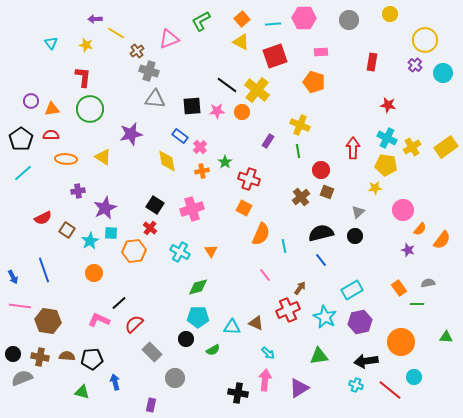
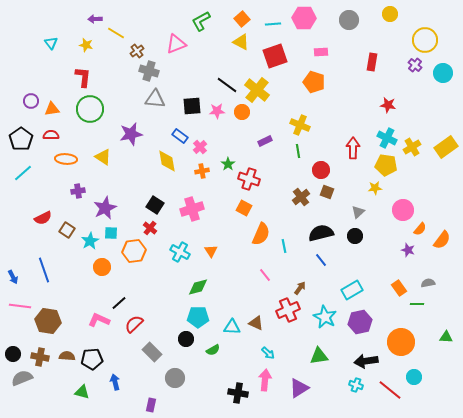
pink triangle at (169, 39): moved 7 px right, 5 px down
purple rectangle at (268, 141): moved 3 px left; rotated 32 degrees clockwise
green star at (225, 162): moved 3 px right, 2 px down
orange circle at (94, 273): moved 8 px right, 6 px up
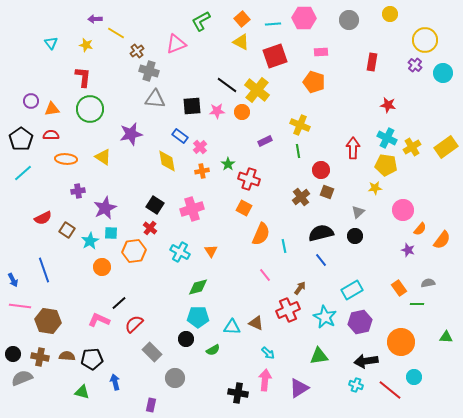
blue arrow at (13, 277): moved 3 px down
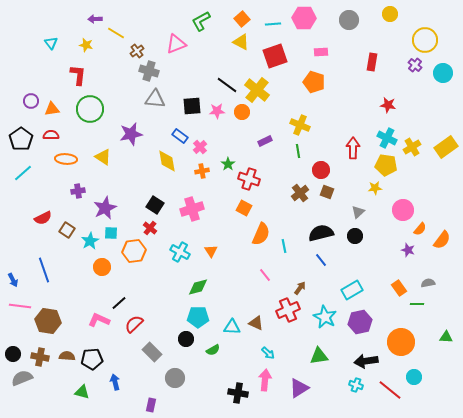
red L-shape at (83, 77): moved 5 px left, 2 px up
brown cross at (301, 197): moved 1 px left, 4 px up
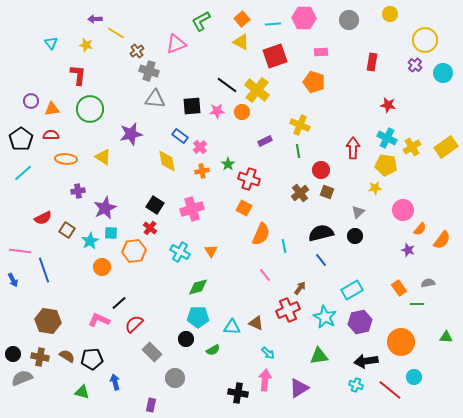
pink line at (20, 306): moved 55 px up
brown semicircle at (67, 356): rotated 28 degrees clockwise
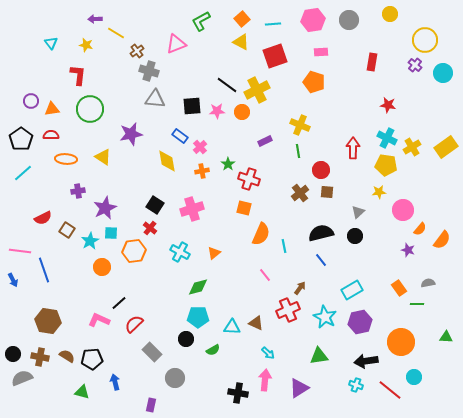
pink hexagon at (304, 18): moved 9 px right, 2 px down; rotated 10 degrees counterclockwise
yellow cross at (257, 90): rotated 25 degrees clockwise
yellow star at (375, 188): moved 4 px right, 4 px down
brown square at (327, 192): rotated 16 degrees counterclockwise
orange square at (244, 208): rotated 14 degrees counterclockwise
orange triangle at (211, 251): moved 3 px right, 2 px down; rotated 24 degrees clockwise
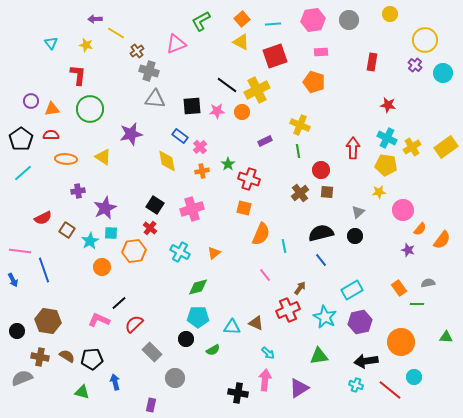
black circle at (13, 354): moved 4 px right, 23 px up
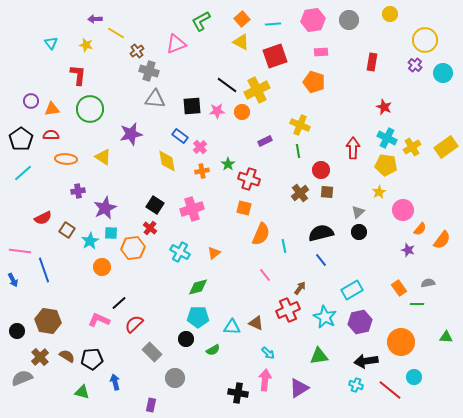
red star at (388, 105): moved 4 px left, 2 px down; rotated 14 degrees clockwise
yellow star at (379, 192): rotated 24 degrees counterclockwise
black circle at (355, 236): moved 4 px right, 4 px up
orange hexagon at (134, 251): moved 1 px left, 3 px up
brown cross at (40, 357): rotated 36 degrees clockwise
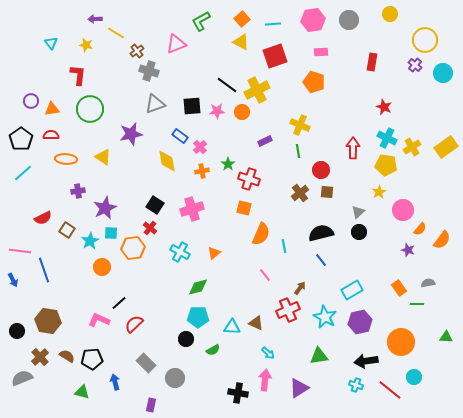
gray triangle at (155, 99): moved 5 px down; rotated 25 degrees counterclockwise
gray rectangle at (152, 352): moved 6 px left, 11 px down
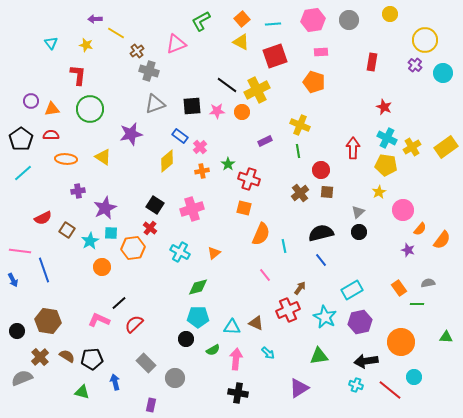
yellow diamond at (167, 161): rotated 60 degrees clockwise
pink arrow at (265, 380): moved 29 px left, 21 px up
